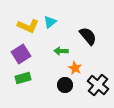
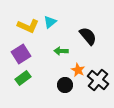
orange star: moved 3 px right, 2 px down
green rectangle: rotated 21 degrees counterclockwise
black cross: moved 5 px up
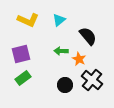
cyan triangle: moved 9 px right, 2 px up
yellow L-shape: moved 6 px up
purple square: rotated 18 degrees clockwise
orange star: moved 1 px right, 11 px up
black cross: moved 6 px left
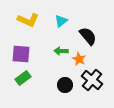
cyan triangle: moved 2 px right, 1 px down
purple square: rotated 18 degrees clockwise
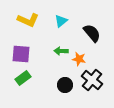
black semicircle: moved 4 px right, 3 px up
orange star: rotated 16 degrees counterclockwise
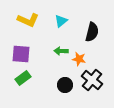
black semicircle: moved 1 px up; rotated 54 degrees clockwise
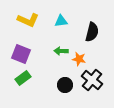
cyan triangle: rotated 32 degrees clockwise
purple square: rotated 18 degrees clockwise
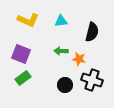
black cross: rotated 20 degrees counterclockwise
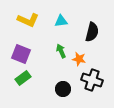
green arrow: rotated 64 degrees clockwise
black circle: moved 2 px left, 4 px down
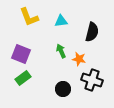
yellow L-shape: moved 1 px right, 3 px up; rotated 45 degrees clockwise
